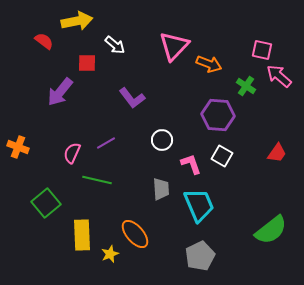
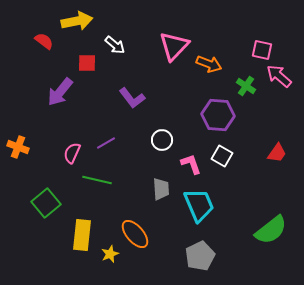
yellow rectangle: rotated 8 degrees clockwise
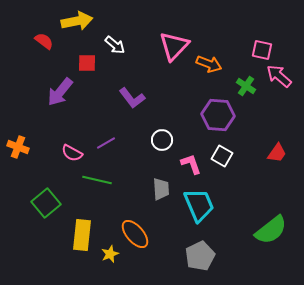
pink semicircle: rotated 85 degrees counterclockwise
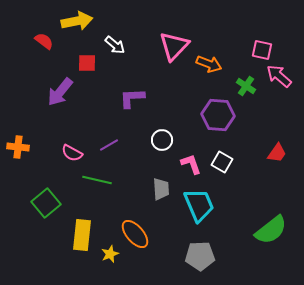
purple L-shape: rotated 124 degrees clockwise
purple line: moved 3 px right, 2 px down
orange cross: rotated 15 degrees counterclockwise
white square: moved 6 px down
gray pentagon: rotated 24 degrees clockwise
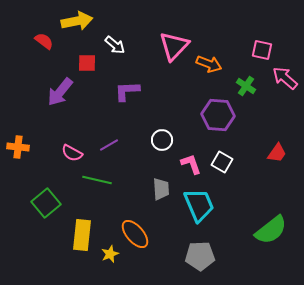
pink arrow: moved 6 px right, 2 px down
purple L-shape: moved 5 px left, 7 px up
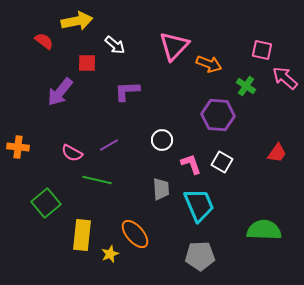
green semicircle: moved 7 px left; rotated 140 degrees counterclockwise
